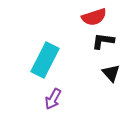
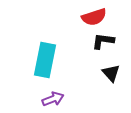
cyan rectangle: rotated 16 degrees counterclockwise
purple arrow: rotated 140 degrees counterclockwise
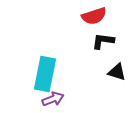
red semicircle: moved 1 px up
cyan rectangle: moved 14 px down
black triangle: moved 6 px right, 1 px up; rotated 30 degrees counterclockwise
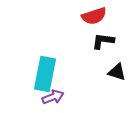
purple arrow: moved 2 px up
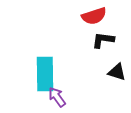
black L-shape: moved 1 px up
cyan rectangle: rotated 12 degrees counterclockwise
purple arrow: moved 4 px right; rotated 105 degrees counterclockwise
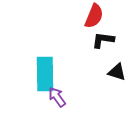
red semicircle: rotated 50 degrees counterclockwise
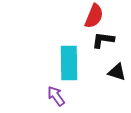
cyan rectangle: moved 24 px right, 11 px up
purple arrow: moved 1 px left, 1 px up
